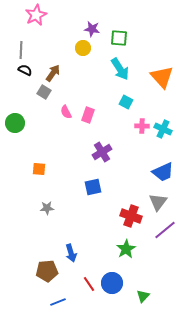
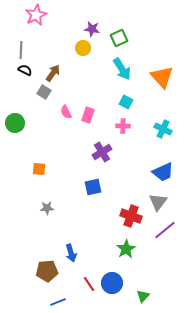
green square: rotated 30 degrees counterclockwise
cyan arrow: moved 2 px right
pink cross: moved 19 px left
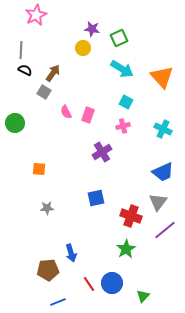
cyan arrow: rotated 25 degrees counterclockwise
pink cross: rotated 16 degrees counterclockwise
blue square: moved 3 px right, 11 px down
brown pentagon: moved 1 px right, 1 px up
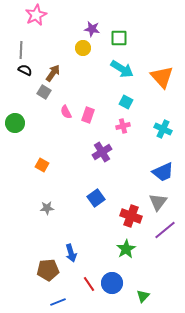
green square: rotated 24 degrees clockwise
orange square: moved 3 px right, 4 px up; rotated 24 degrees clockwise
blue square: rotated 24 degrees counterclockwise
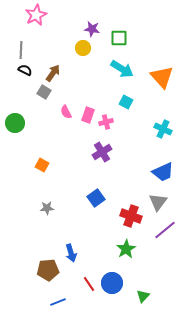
pink cross: moved 17 px left, 4 px up
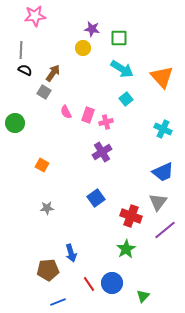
pink star: moved 1 px left, 1 px down; rotated 20 degrees clockwise
cyan square: moved 3 px up; rotated 24 degrees clockwise
